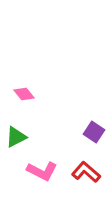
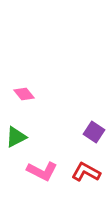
red L-shape: rotated 12 degrees counterclockwise
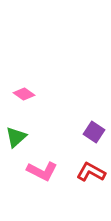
pink diamond: rotated 15 degrees counterclockwise
green triangle: rotated 15 degrees counterclockwise
red L-shape: moved 5 px right
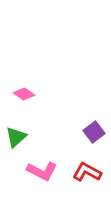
purple square: rotated 20 degrees clockwise
red L-shape: moved 4 px left
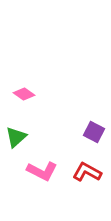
purple square: rotated 25 degrees counterclockwise
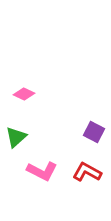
pink diamond: rotated 10 degrees counterclockwise
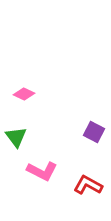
green triangle: rotated 25 degrees counterclockwise
red L-shape: moved 1 px right, 13 px down
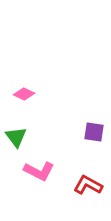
purple square: rotated 20 degrees counterclockwise
pink L-shape: moved 3 px left
